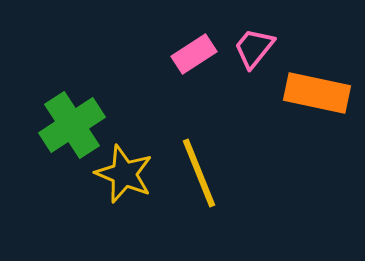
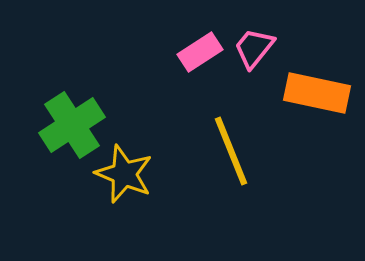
pink rectangle: moved 6 px right, 2 px up
yellow line: moved 32 px right, 22 px up
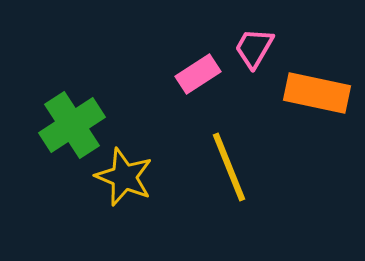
pink trapezoid: rotated 9 degrees counterclockwise
pink rectangle: moved 2 px left, 22 px down
yellow line: moved 2 px left, 16 px down
yellow star: moved 3 px down
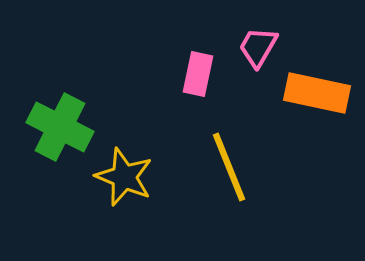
pink trapezoid: moved 4 px right, 1 px up
pink rectangle: rotated 45 degrees counterclockwise
green cross: moved 12 px left, 2 px down; rotated 30 degrees counterclockwise
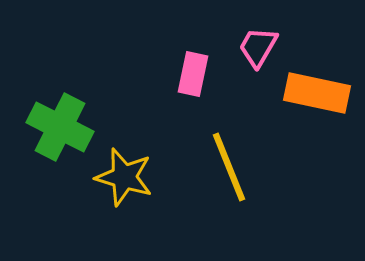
pink rectangle: moved 5 px left
yellow star: rotated 6 degrees counterclockwise
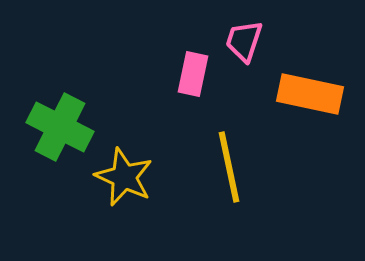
pink trapezoid: moved 14 px left, 6 px up; rotated 12 degrees counterclockwise
orange rectangle: moved 7 px left, 1 px down
yellow line: rotated 10 degrees clockwise
yellow star: rotated 8 degrees clockwise
